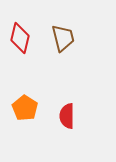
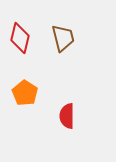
orange pentagon: moved 15 px up
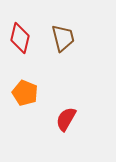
orange pentagon: rotated 10 degrees counterclockwise
red semicircle: moved 1 px left, 3 px down; rotated 30 degrees clockwise
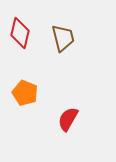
red diamond: moved 5 px up
red semicircle: moved 2 px right
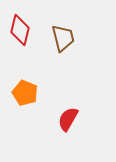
red diamond: moved 3 px up
